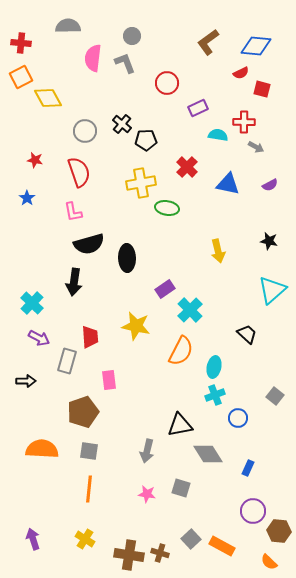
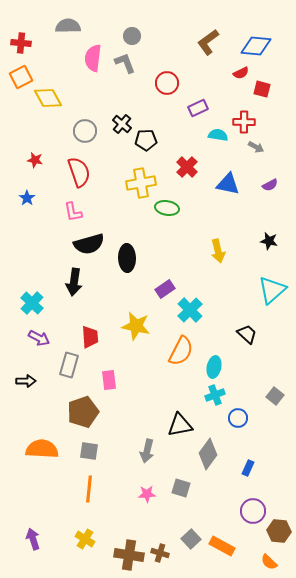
gray rectangle at (67, 361): moved 2 px right, 4 px down
gray diamond at (208, 454): rotated 68 degrees clockwise
pink star at (147, 494): rotated 12 degrees counterclockwise
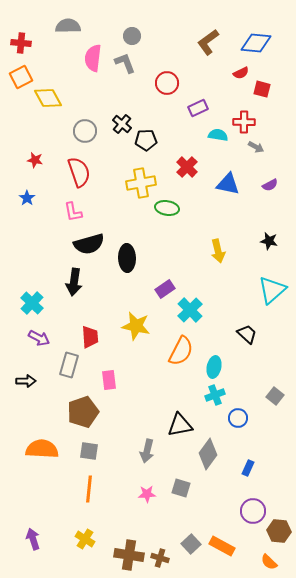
blue diamond at (256, 46): moved 3 px up
gray square at (191, 539): moved 5 px down
brown cross at (160, 553): moved 5 px down
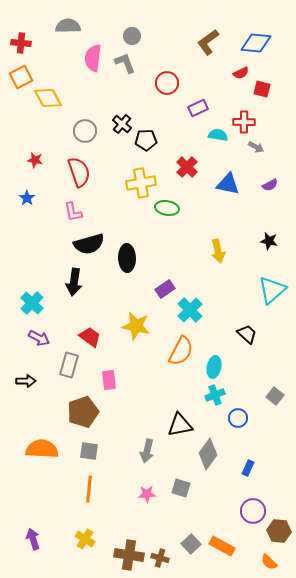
red trapezoid at (90, 337): rotated 50 degrees counterclockwise
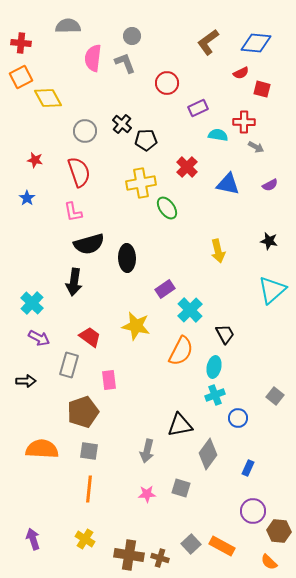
green ellipse at (167, 208): rotated 45 degrees clockwise
black trapezoid at (247, 334): moved 22 px left; rotated 20 degrees clockwise
